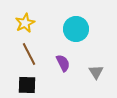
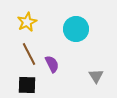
yellow star: moved 2 px right, 1 px up
purple semicircle: moved 11 px left, 1 px down
gray triangle: moved 4 px down
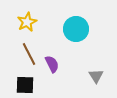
black square: moved 2 px left
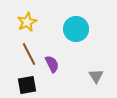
black square: moved 2 px right; rotated 12 degrees counterclockwise
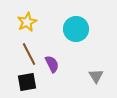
black square: moved 3 px up
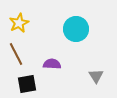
yellow star: moved 8 px left, 1 px down
brown line: moved 13 px left
purple semicircle: rotated 60 degrees counterclockwise
black square: moved 2 px down
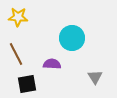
yellow star: moved 1 px left, 6 px up; rotated 30 degrees clockwise
cyan circle: moved 4 px left, 9 px down
gray triangle: moved 1 px left, 1 px down
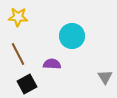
cyan circle: moved 2 px up
brown line: moved 2 px right
gray triangle: moved 10 px right
black square: rotated 18 degrees counterclockwise
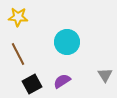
cyan circle: moved 5 px left, 6 px down
purple semicircle: moved 10 px right, 17 px down; rotated 36 degrees counterclockwise
gray triangle: moved 2 px up
black square: moved 5 px right
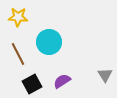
cyan circle: moved 18 px left
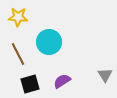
black square: moved 2 px left; rotated 12 degrees clockwise
